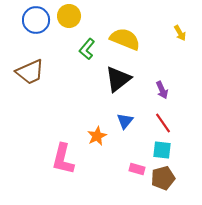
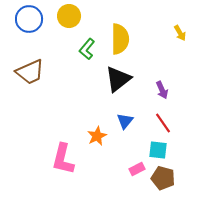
blue circle: moved 7 px left, 1 px up
yellow semicircle: moved 5 px left; rotated 68 degrees clockwise
cyan square: moved 4 px left
pink rectangle: rotated 42 degrees counterclockwise
brown pentagon: rotated 30 degrees clockwise
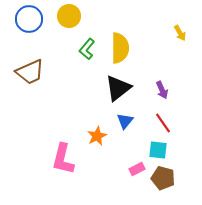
yellow semicircle: moved 9 px down
black triangle: moved 9 px down
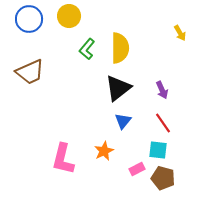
blue triangle: moved 2 px left
orange star: moved 7 px right, 15 px down
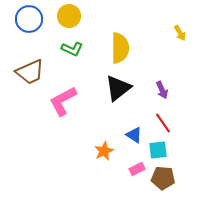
green L-shape: moved 15 px left; rotated 105 degrees counterclockwise
blue triangle: moved 11 px right, 14 px down; rotated 36 degrees counterclockwise
cyan square: rotated 12 degrees counterclockwise
pink L-shape: moved 58 px up; rotated 48 degrees clockwise
brown pentagon: rotated 10 degrees counterclockwise
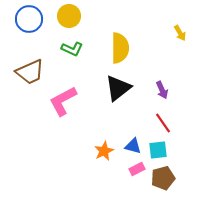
blue triangle: moved 1 px left, 11 px down; rotated 18 degrees counterclockwise
brown pentagon: rotated 20 degrees counterclockwise
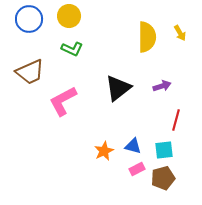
yellow semicircle: moved 27 px right, 11 px up
purple arrow: moved 4 px up; rotated 84 degrees counterclockwise
red line: moved 13 px right, 3 px up; rotated 50 degrees clockwise
cyan square: moved 6 px right
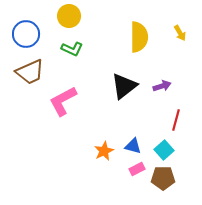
blue circle: moved 3 px left, 15 px down
yellow semicircle: moved 8 px left
black triangle: moved 6 px right, 2 px up
cyan square: rotated 36 degrees counterclockwise
brown pentagon: rotated 15 degrees clockwise
